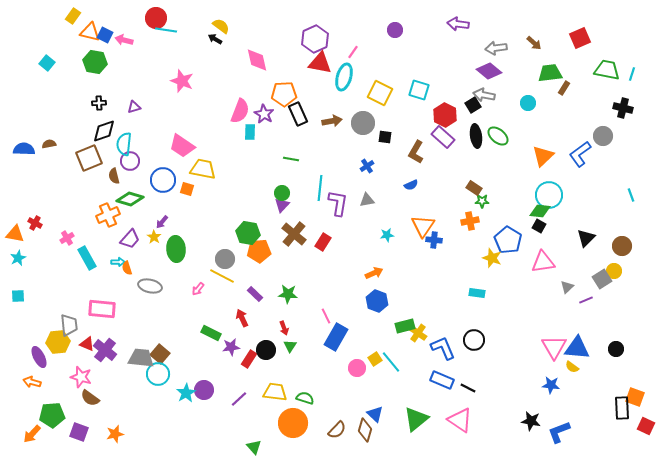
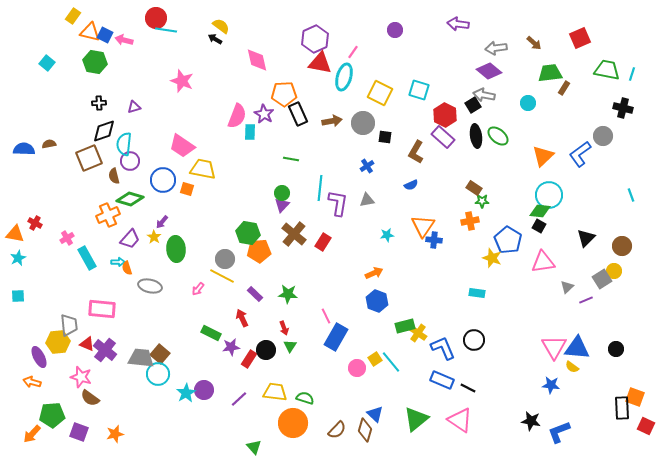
pink semicircle at (240, 111): moved 3 px left, 5 px down
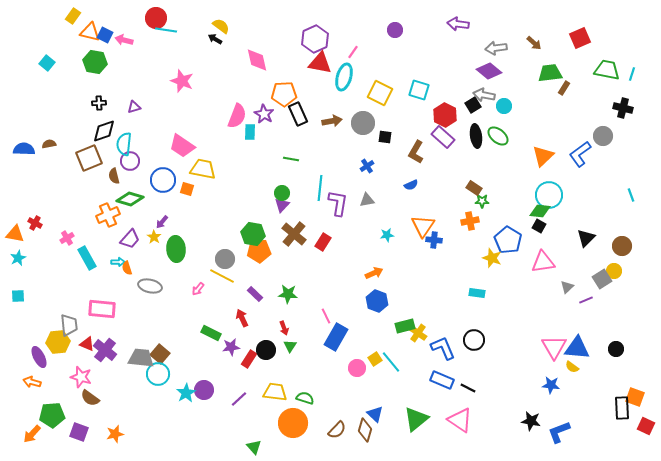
cyan circle at (528, 103): moved 24 px left, 3 px down
green hexagon at (248, 233): moved 5 px right, 1 px down
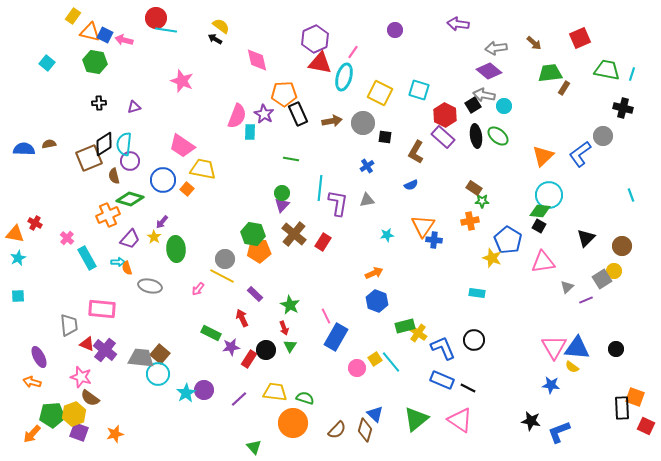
black diamond at (104, 131): moved 13 px down; rotated 15 degrees counterclockwise
orange square at (187, 189): rotated 24 degrees clockwise
pink cross at (67, 238): rotated 16 degrees counterclockwise
green star at (288, 294): moved 2 px right, 11 px down; rotated 24 degrees clockwise
yellow hexagon at (58, 342): moved 16 px right, 72 px down; rotated 15 degrees counterclockwise
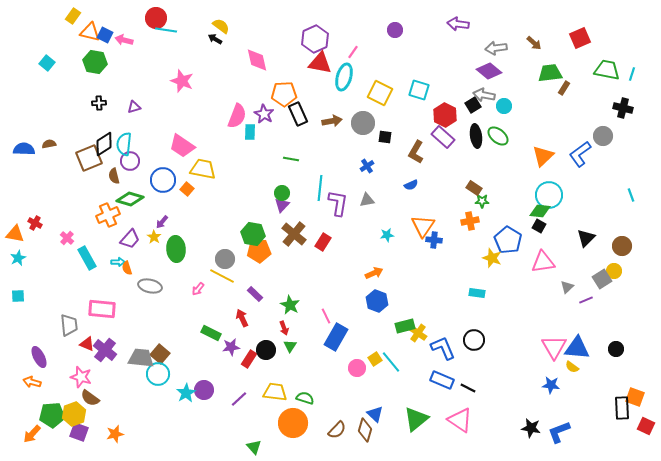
black star at (531, 421): moved 7 px down
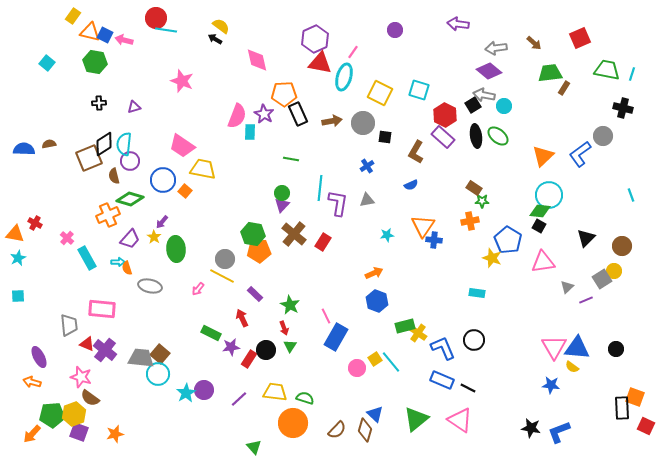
orange square at (187, 189): moved 2 px left, 2 px down
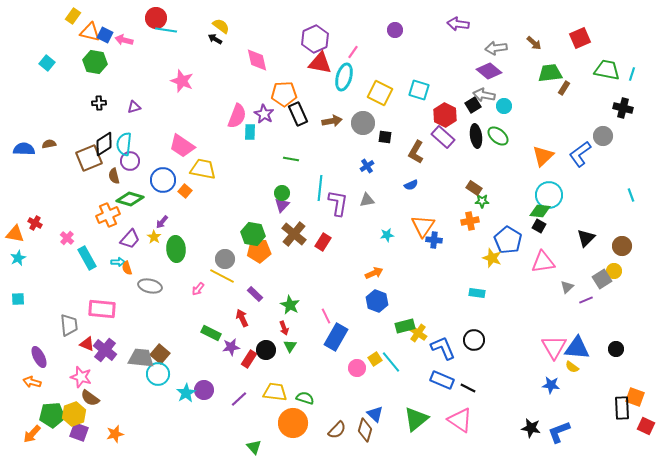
cyan square at (18, 296): moved 3 px down
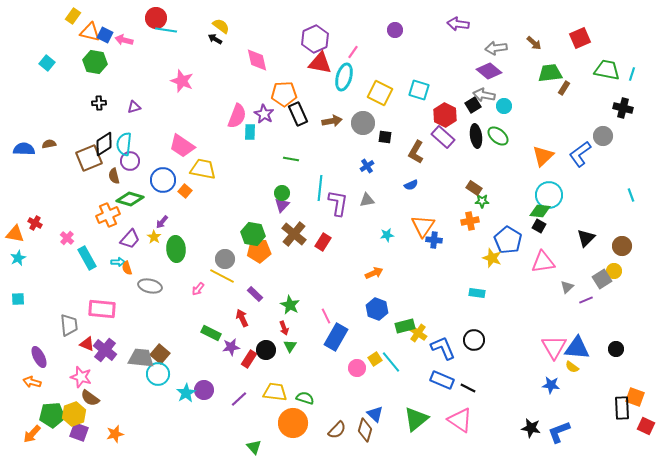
blue hexagon at (377, 301): moved 8 px down
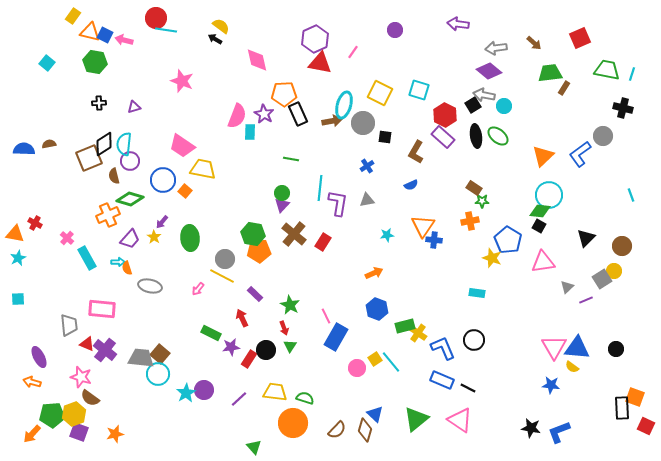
cyan ellipse at (344, 77): moved 28 px down
green ellipse at (176, 249): moved 14 px right, 11 px up
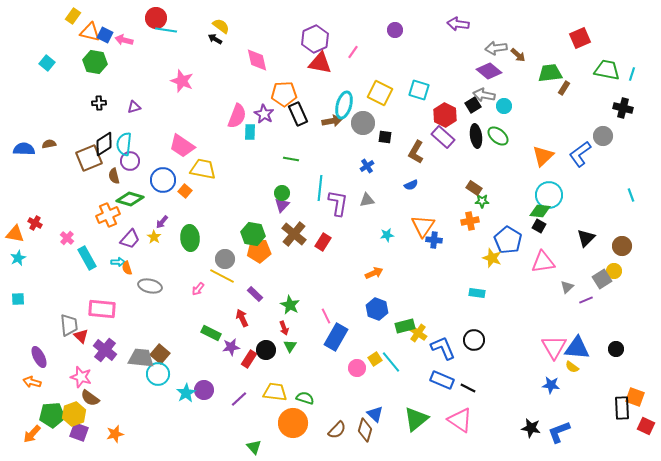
brown arrow at (534, 43): moved 16 px left, 12 px down
red triangle at (87, 344): moved 6 px left, 8 px up; rotated 21 degrees clockwise
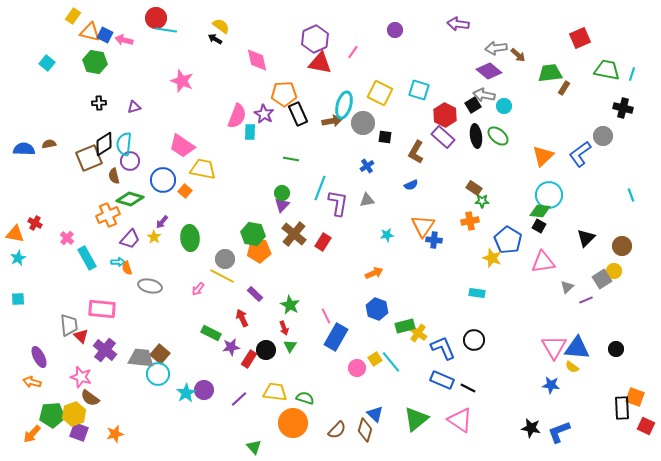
cyan line at (320, 188): rotated 15 degrees clockwise
